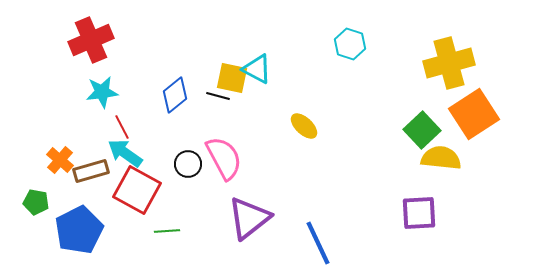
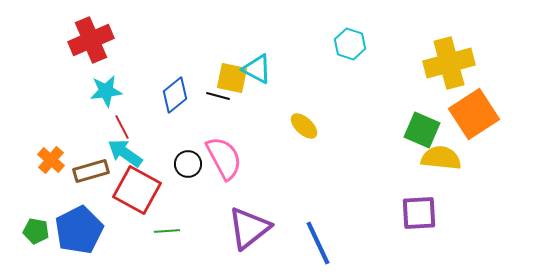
cyan star: moved 4 px right, 1 px up
green square: rotated 24 degrees counterclockwise
orange cross: moved 9 px left
green pentagon: moved 29 px down
purple triangle: moved 10 px down
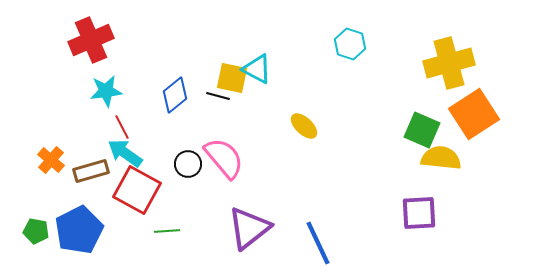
pink semicircle: rotated 12 degrees counterclockwise
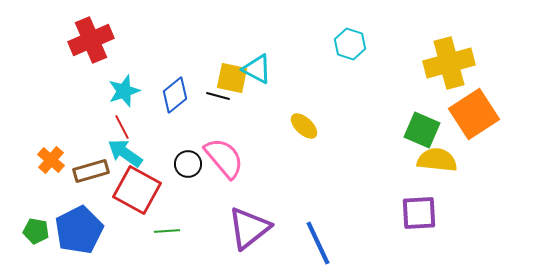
cyan star: moved 18 px right; rotated 12 degrees counterclockwise
yellow semicircle: moved 4 px left, 2 px down
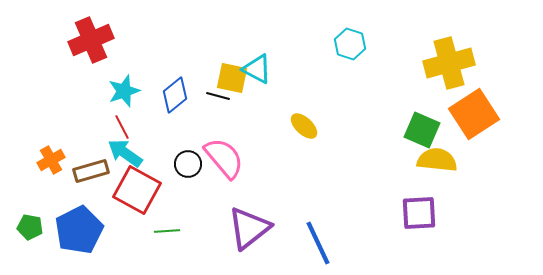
orange cross: rotated 20 degrees clockwise
green pentagon: moved 6 px left, 4 px up
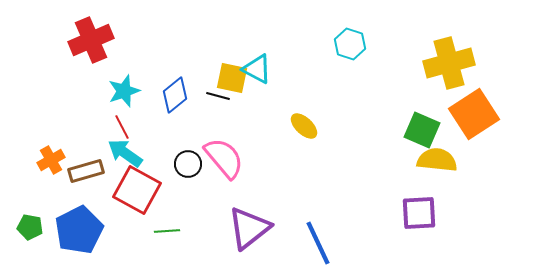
brown rectangle: moved 5 px left
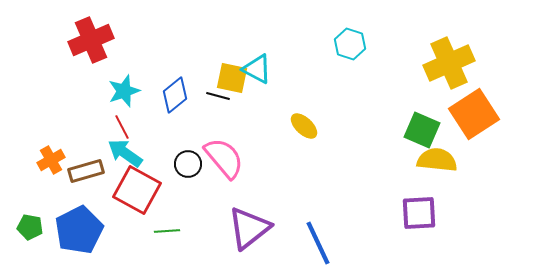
yellow cross: rotated 9 degrees counterclockwise
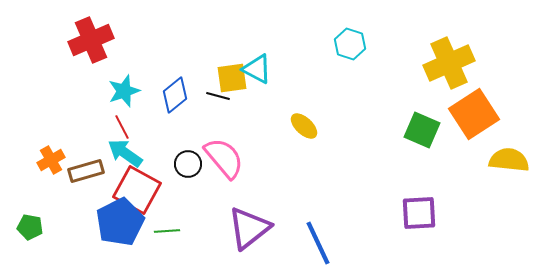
yellow square: rotated 20 degrees counterclockwise
yellow semicircle: moved 72 px right
blue pentagon: moved 41 px right, 8 px up
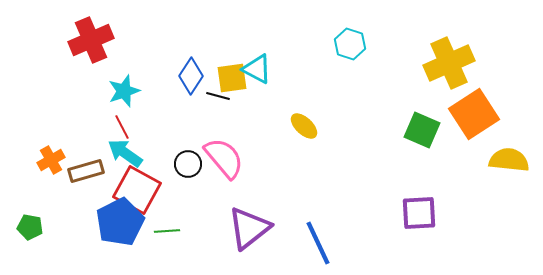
blue diamond: moved 16 px right, 19 px up; rotated 18 degrees counterclockwise
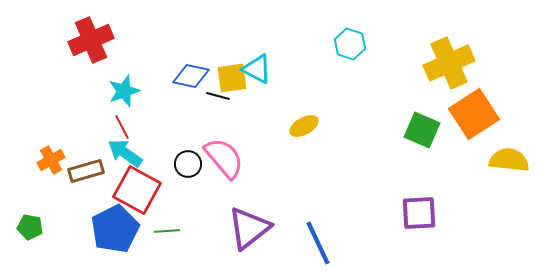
blue diamond: rotated 69 degrees clockwise
yellow ellipse: rotated 72 degrees counterclockwise
blue pentagon: moved 5 px left, 7 px down
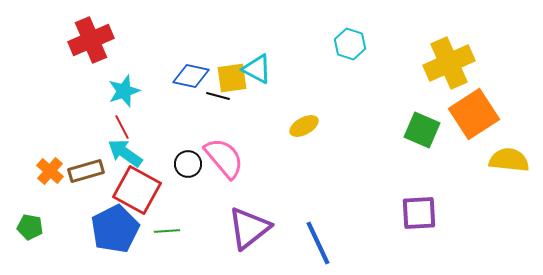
orange cross: moved 1 px left, 11 px down; rotated 20 degrees counterclockwise
